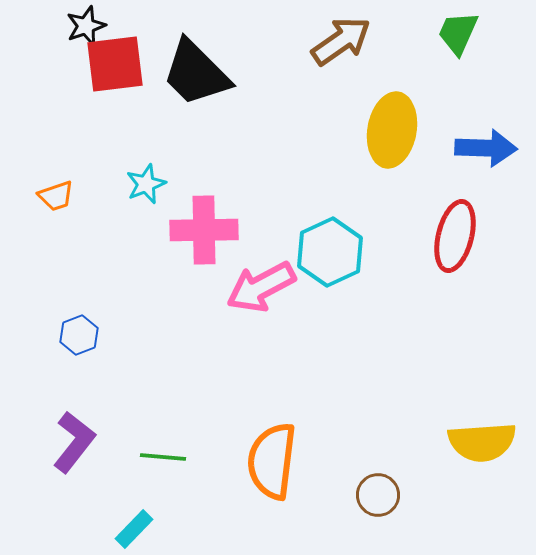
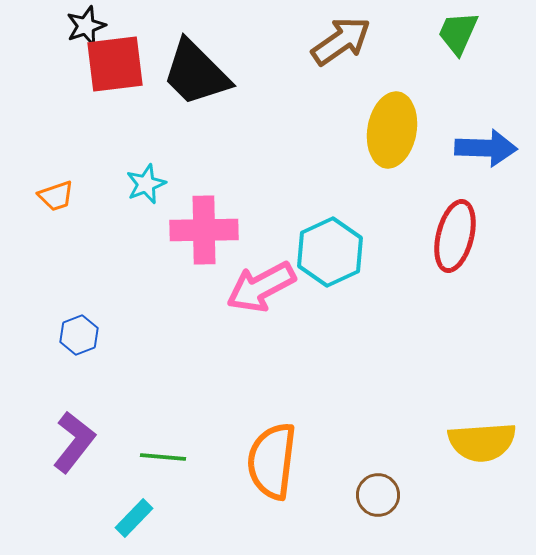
cyan rectangle: moved 11 px up
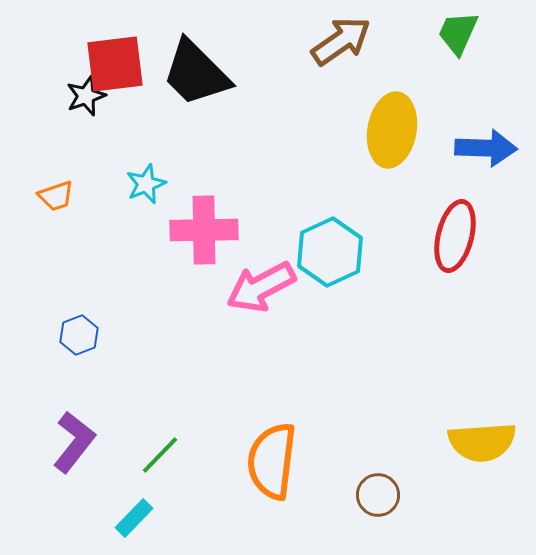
black star: moved 70 px down
green line: moved 3 px left, 2 px up; rotated 51 degrees counterclockwise
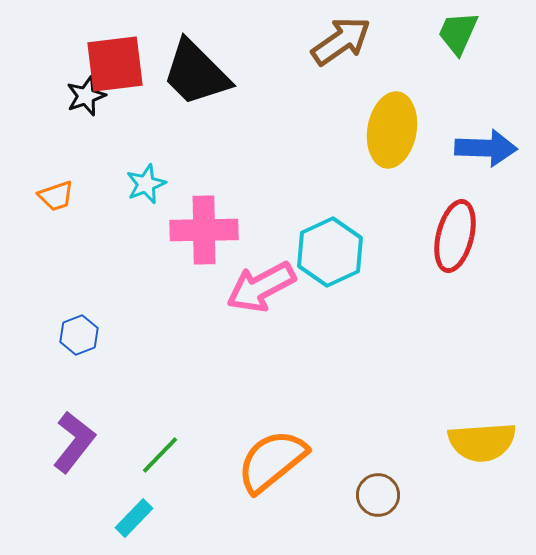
orange semicircle: rotated 44 degrees clockwise
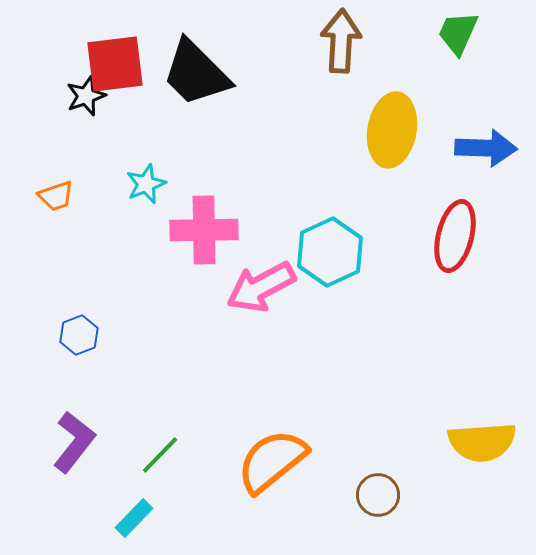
brown arrow: rotated 52 degrees counterclockwise
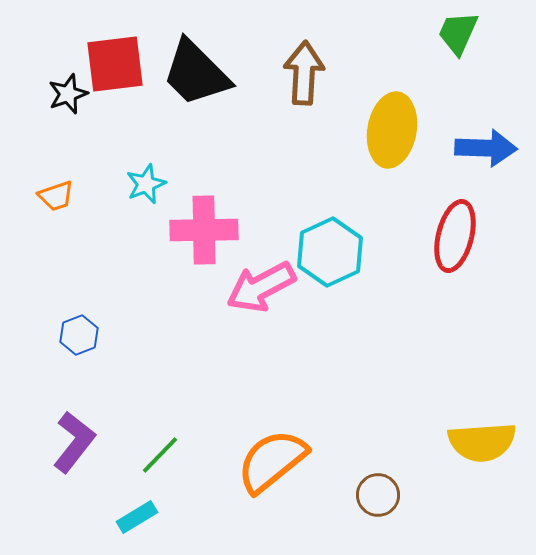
brown arrow: moved 37 px left, 32 px down
black star: moved 18 px left, 2 px up
cyan rectangle: moved 3 px right, 1 px up; rotated 15 degrees clockwise
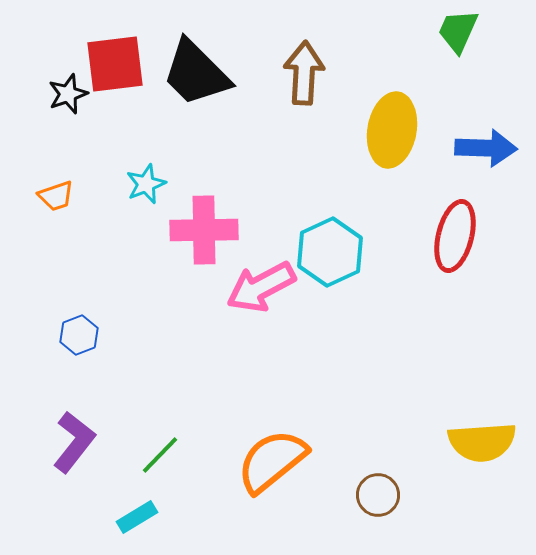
green trapezoid: moved 2 px up
